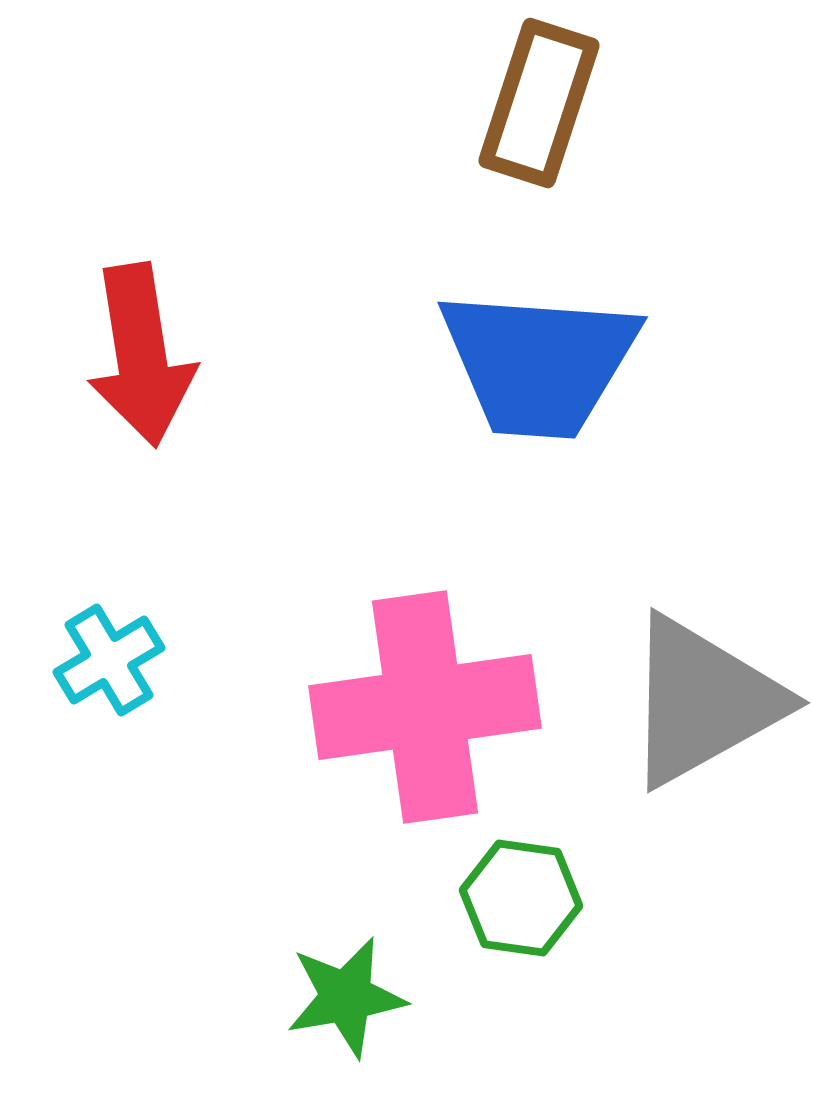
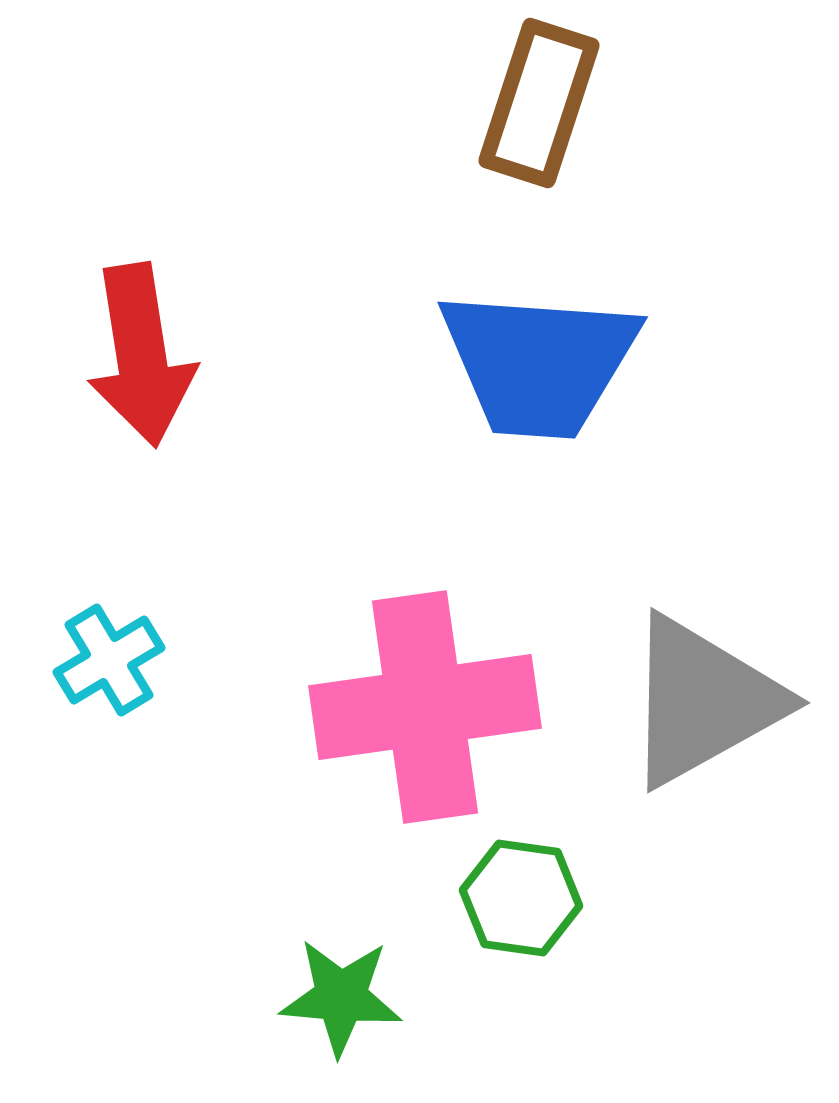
green star: moved 5 px left; rotated 15 degrees clockwise
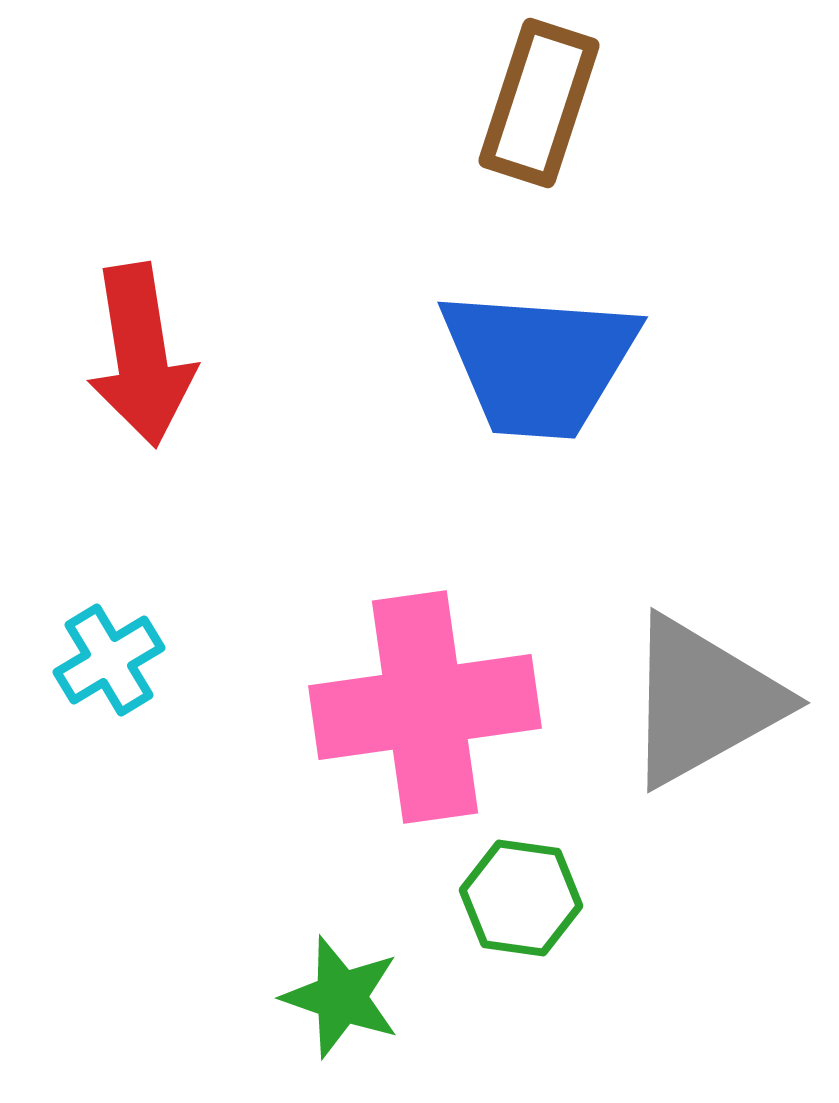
green star: rotated 14 degrees clockwise
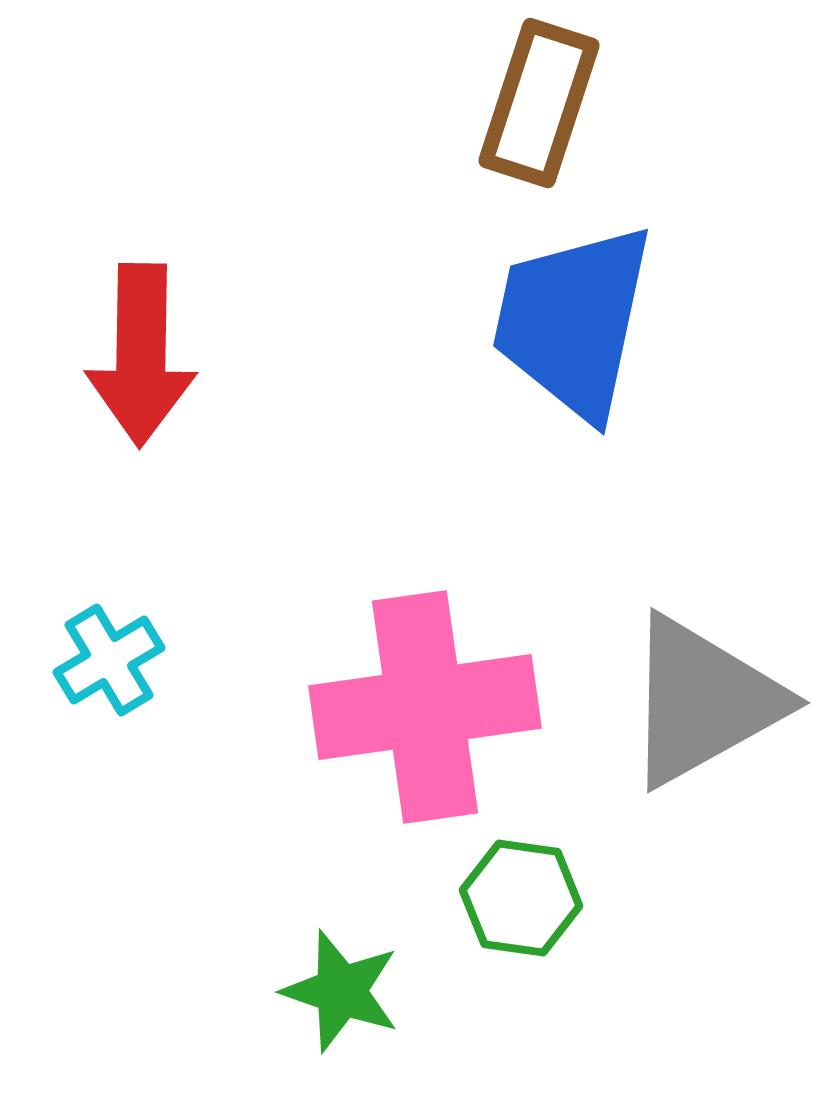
red arrow: rotated 10 degrees clockwise
blue trapezoid: moved 34 px right, 42 px up; rotated 98 degrees clockwise
green star: moved 6 px up
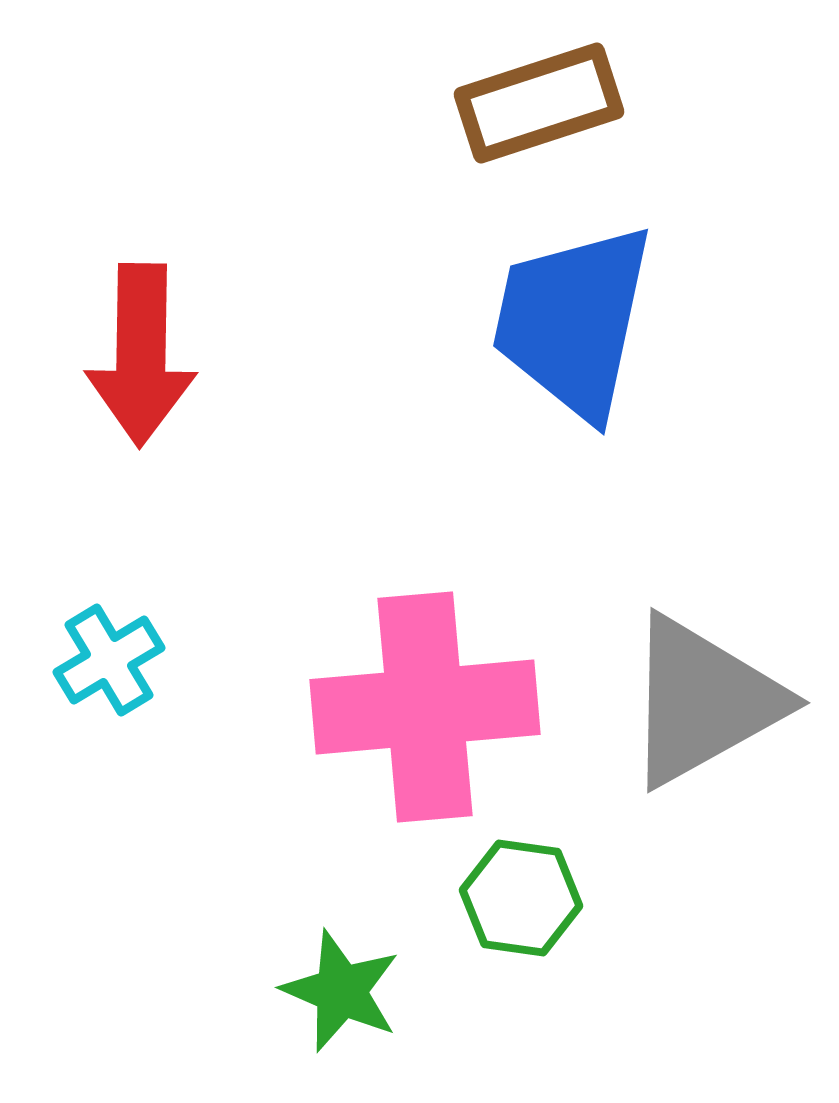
brown rectangle: rotated 54 degrees clockwise
pink cross: rotated 3 degrees clockwise
green star: rotated 4 degrees clockwise
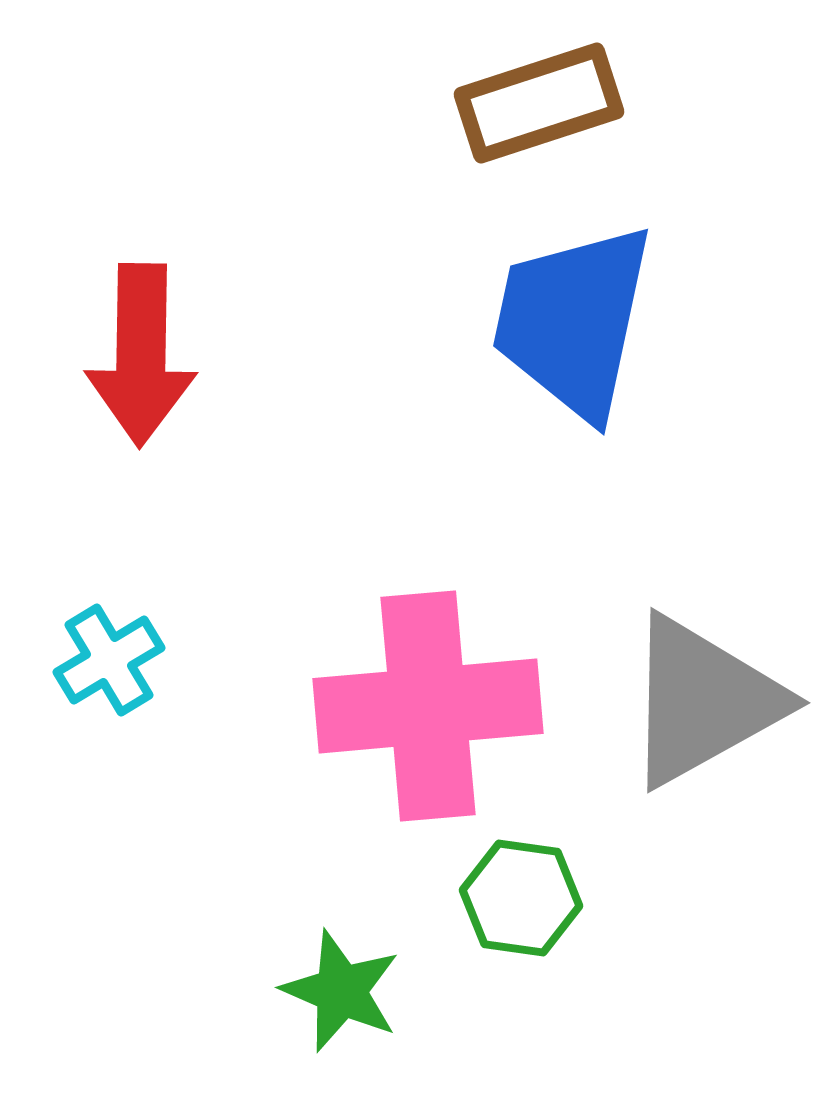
pink cross: moved 3 px right, 1 px up
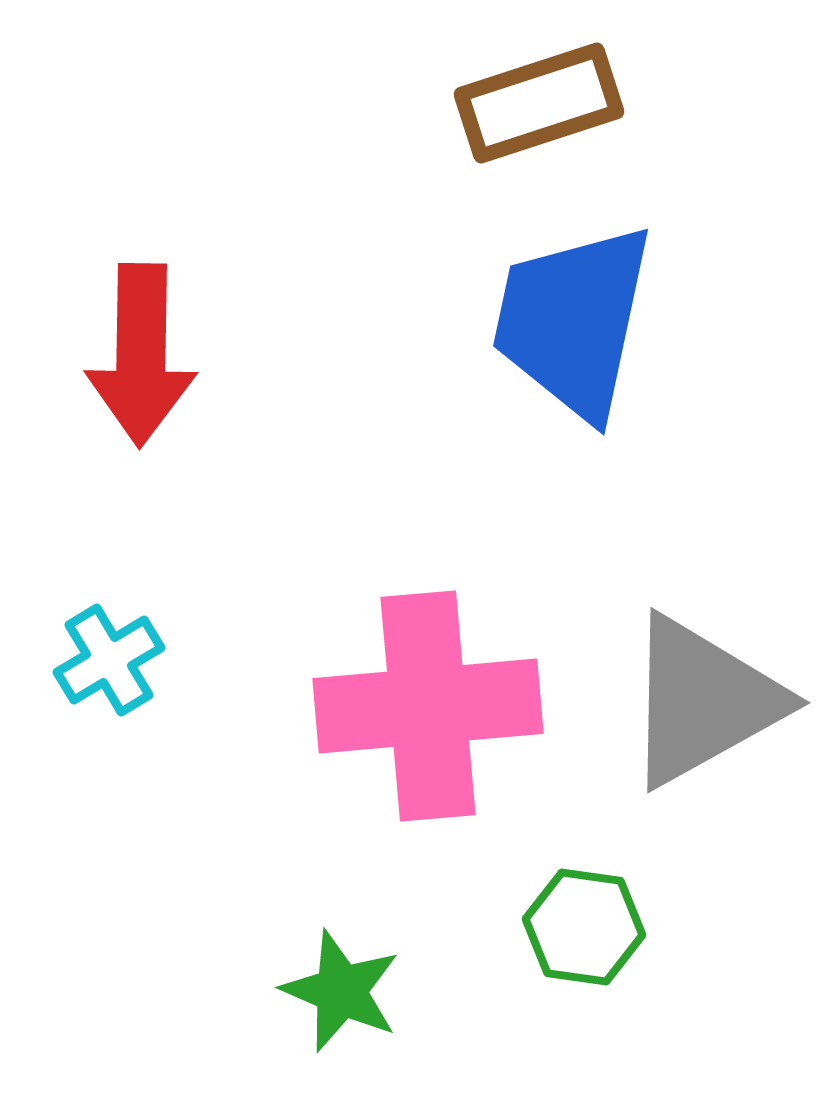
green hexagon: moved 63 px right, 29 px down
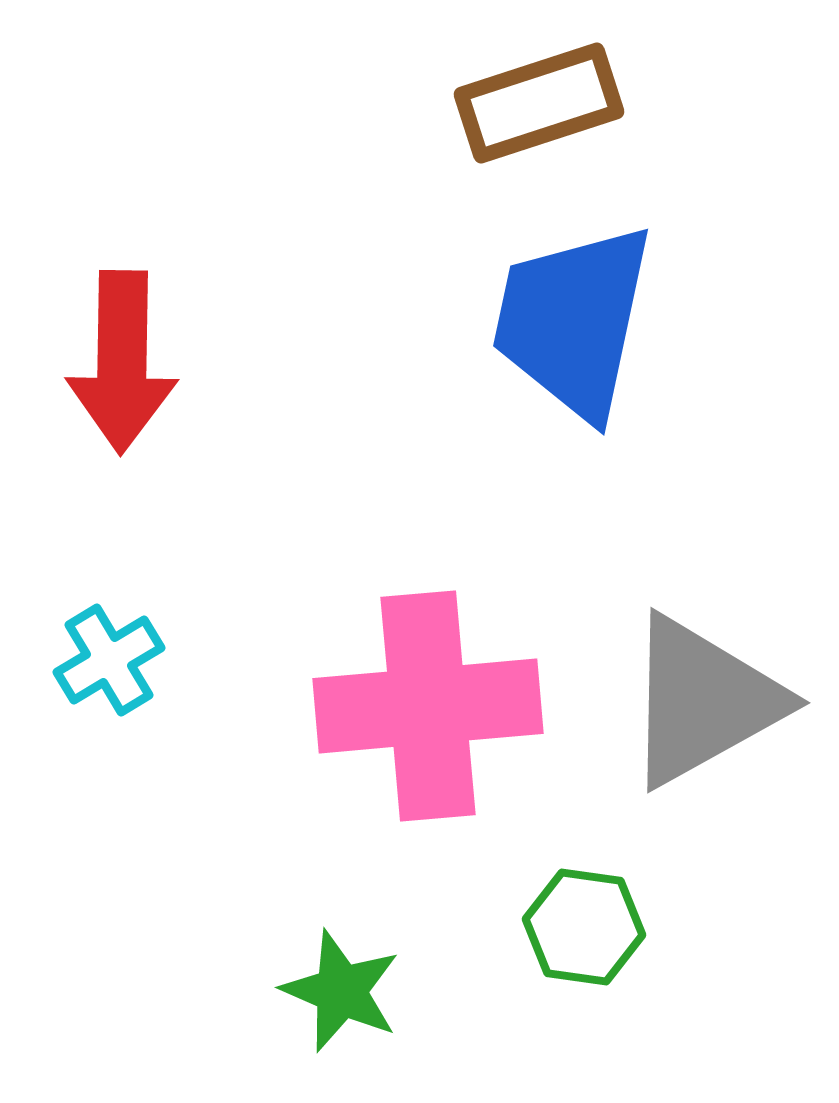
red arrow: moved 19 px left, 7 px down
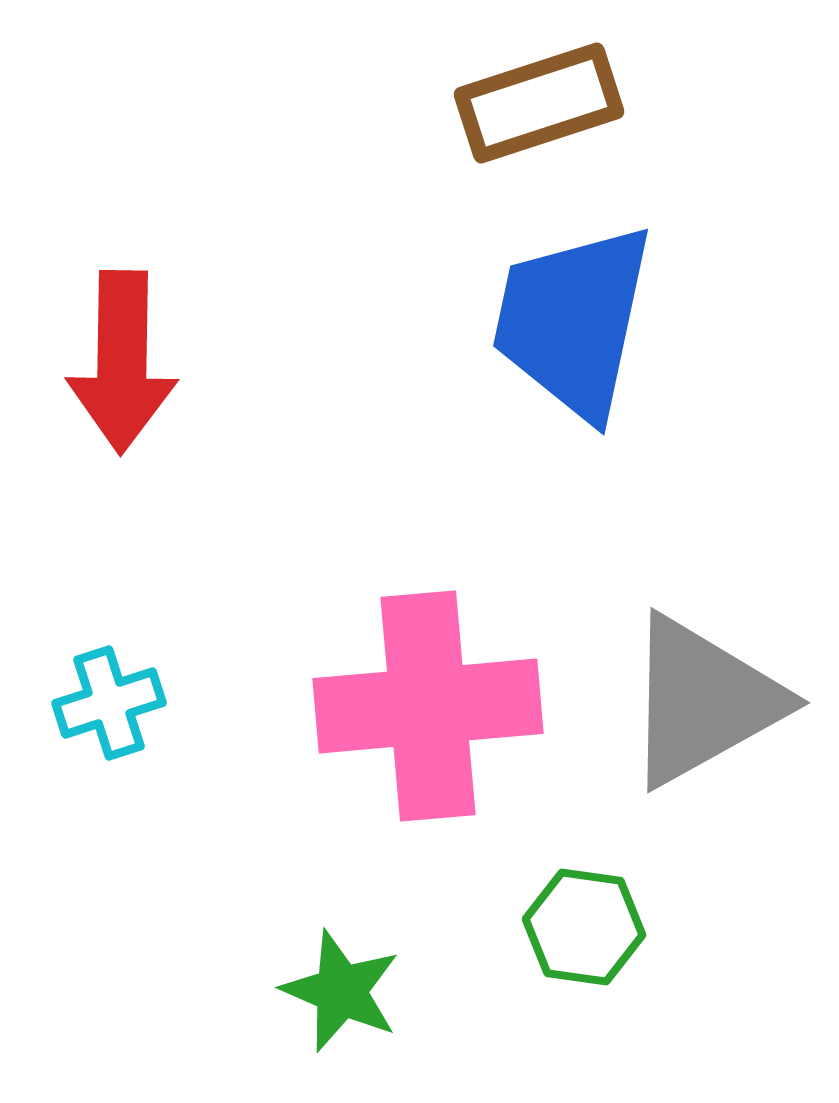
cyan cross: moved 43 px down; rotated 13 degrees clockwise
